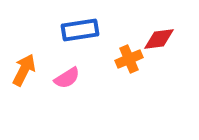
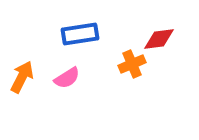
blue rectangle: moved 4 px down
orange cross: moved 3 px right, 5 px down
orange arrow: moved 2 px left, 7 px down
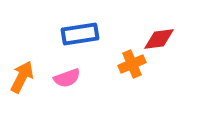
pink semicircle: rotated 12 degrees clockwise
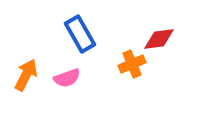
blue rectangle: rotated 69 degrees clockwise
orange arrow: moved 4 px right, 2 px up
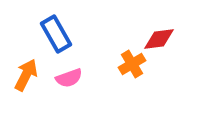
blue rectangle: moved 24 px left
orange cross: rotated 8 degrees counterclockwise
pink semicircle: moved 2 px right
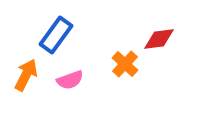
blue rectangle: moved 1 px down; rotated 66 degrees clockwise
orange cross: moved 7 px left; rotated 16 degrees counterclockwise
pink semicircle: moved 1 px right, 2 px down
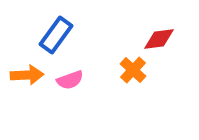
orange cross: moved 8 px right, 6 px down
orange arrow: moved 1 px right; rotated 60 degrees clockwise
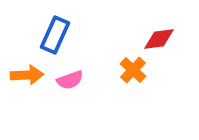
blue rectangle: moved 1 px left; rotated 12 degrees counterclockwise
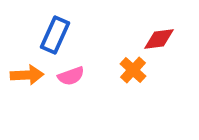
pink semicircle: moved 1 px right, 4 px up
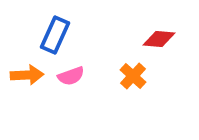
red diamond: rotated 12 degrees clockwise
orange cross: moved 6 px down
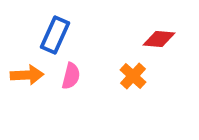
pink semicircle: rotated 56 degrees counterclockwise
